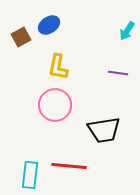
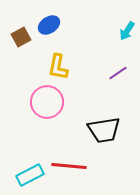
purple line: rotated 42 degrees counterclockwise
pink circle: moved 8 px left, 3 px up
cyan rectangle: rotated 56 degrees clockwise
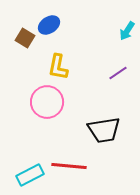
brown square: moved 4 px right, 1 px down; rotated 30 degrees counterclockwise
